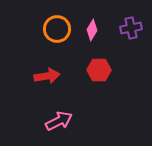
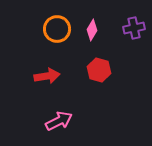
purple cross: moved 3 px right
red hexagon: rotated 15 degrees clockwise
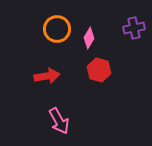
pink diamond: moved 3 px left, 8 px down
pink arrow: rotated 88 degrees clockwise
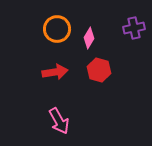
red arrow: moved 8 px right, 4 px up
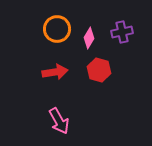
purple cross: moved 12 px left, 4 px down
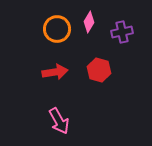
pink diamond: moved 16 px up
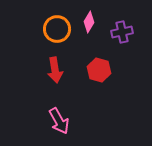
red arrow: moved 2 px up; rotated 90 degrees clockwise
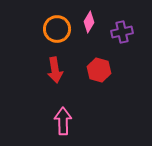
pink arrow: moved 4 px right; rotated 152 degrees counterclockwise
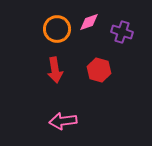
pink diamond: rotated 40 degrees clockwise
purple cross: rotated 30 degrees clockwise
pink arrow: rotated 96 degrees counterclockwise
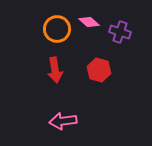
pink diamond: rotated 60 degrees clockwise
purple cross: moved 2 px left
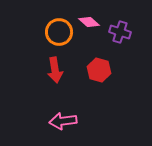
orange circle: moved 2 px right, 3 px down
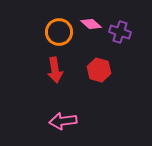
pink diamond: moved 2 px right, 2 px down
